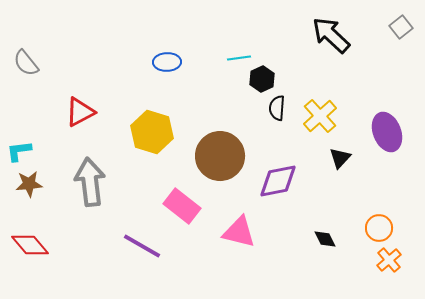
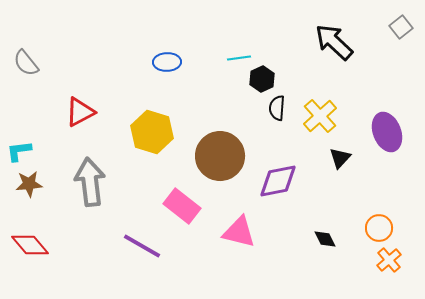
black arrow: moved 3 px right, 7 px down
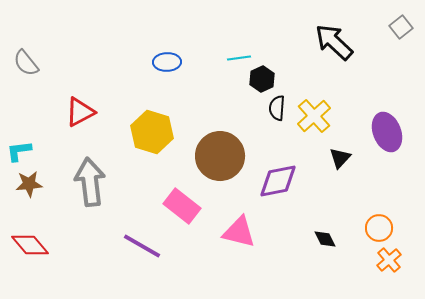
yellow cross: moved 6 px left
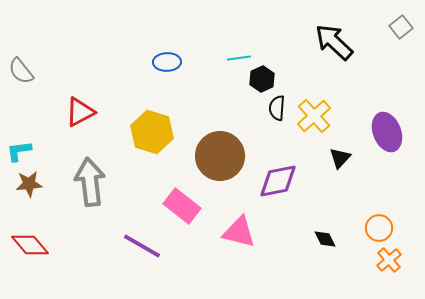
gray semicircle: moved 5 px left, 8 px down
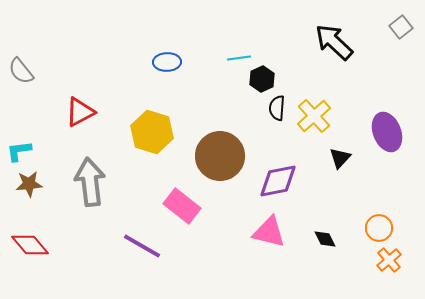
pink triangle: moved 30 px right
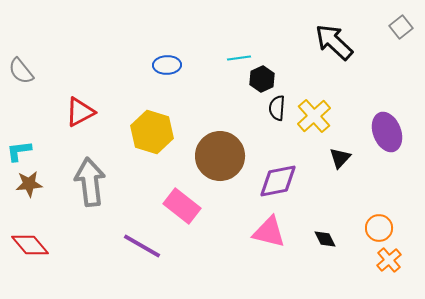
blue ellipse: moved 3 px down
